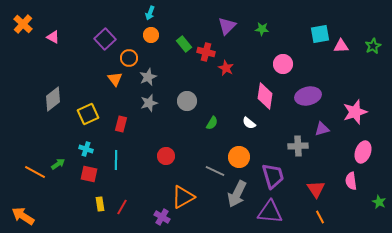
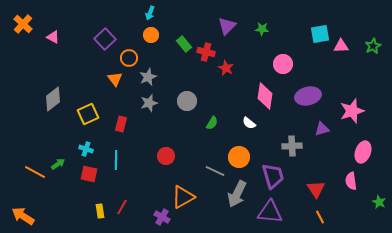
pink star at (355, 112): moved 3 px left, 1 px up
gray cross at (298, 146): moved 6 px left
yellow rectangle at (100, 204): moved 7 px down
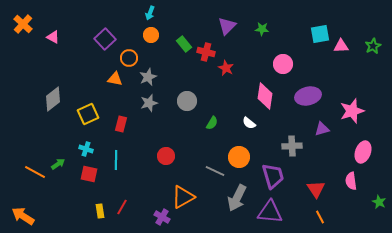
orange triangle at (115, 79): rotated 42 degrees counterclockwise
gray arrow at (237, 194): moved 4 px down
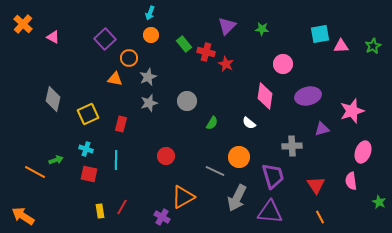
red star at (226, 68): moved 4 px up
gray diamond at (53, 99): rotated 40 degrees counterclockwise
green arrow at (58, 164): moved 2 px left, 4 px up; rotated 16 degrees clockwise
red triangle at (316, 189): moved 4 px up
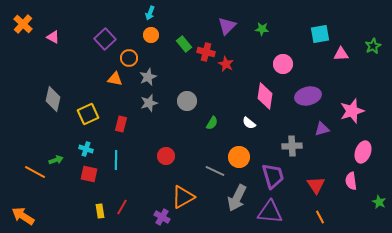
pink triangle at (341, 46): moved 8 px down
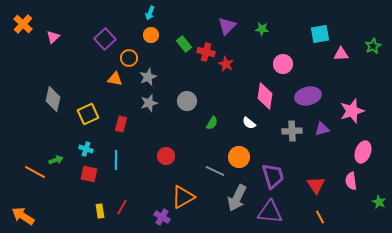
pink triangle at (53, 37): rotated 48 degrees clockwise
gray cross at (292, 146): moved 15 px up
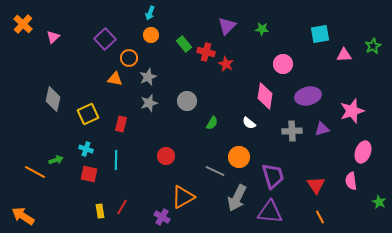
pink triangle at (341, 54): moved 3 px right, 1 px down
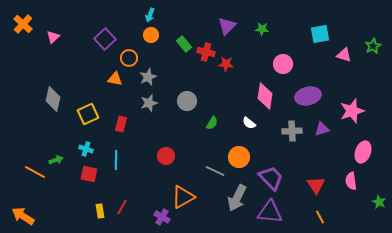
cyan arrow at (150, 13): moved 2 px down
pink triangle at (344, 55): rotated 21 degrees clockwise
red star at (226, 64): rotated 21 degrees counterclockwise
purple trapezoid at (273, 176): moved 2 px left, 2 px down; rotated 28 degrees counterclockwise
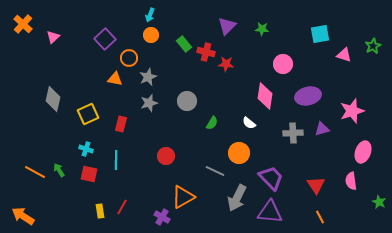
gray cross at (292, 131): moved 1 px right, 2 px down
orange circle at (239, 157): moved 4 px up
green arrow at (56, 160): moved 3 px right, 10 px down; rotated 104 degrees counterclockwise
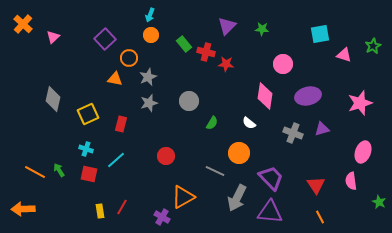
gray circle at (187, 101): moved 2 px right
pink star at (352, 111): moved 8 px right, 8 px up
gray cross at (293, 133): rotated 24 degrees clockwise
cyan line at (116, 160): rotated 48 degrees clockwise
orange arrow at (23, 216): moved 7 px up; rotated 35 degrees counterclockwise
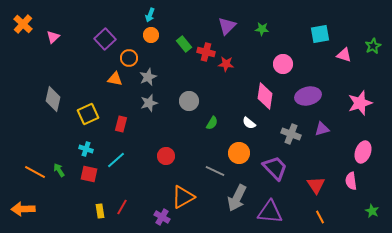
gray cross at (293, 133): moved 2 px left, 1 px down
purple trapezoid at (271, 178): moved 4 px right, 10 px up
green star at (379, 202): moved 7 px left, 9 px down
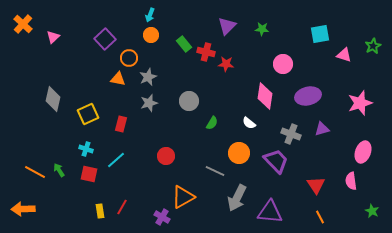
orange triangle at (115, 79): moved 3 px right
purple trapezoid at (275, 168): moved 1 px right, 7 px up
